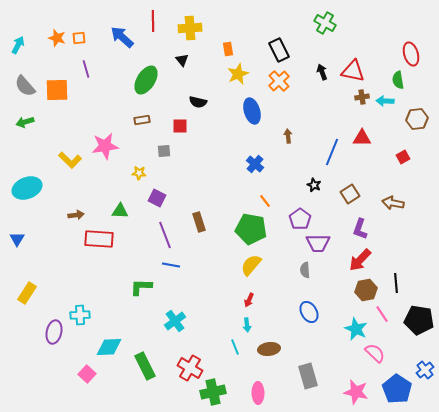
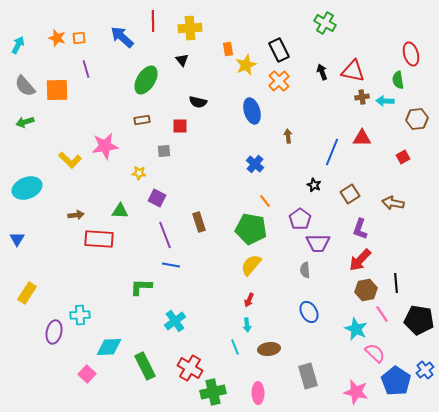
yellow star at (238, 74): moved 8 px right, 9 px up
blue pentagon at (397, 389): moved 1 px left, 8 px up
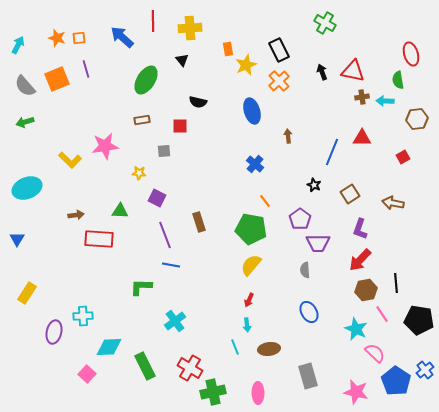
orange square at (57, 90): moved 11 px up; rotated 20 degrees counterclockwise
cyan cross at (80, 315): moved 3 px right, 1 px down
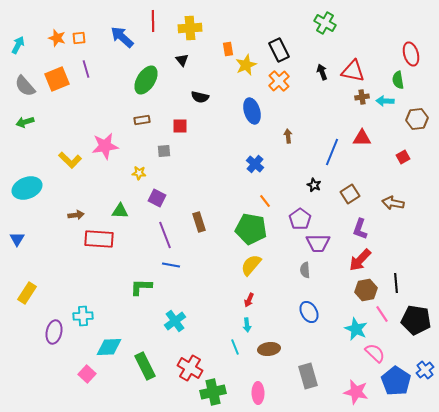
black semicircle at (198, 102): moved 2 px right, 5 px up
black pentagon at (419, 320): moved 3 px left
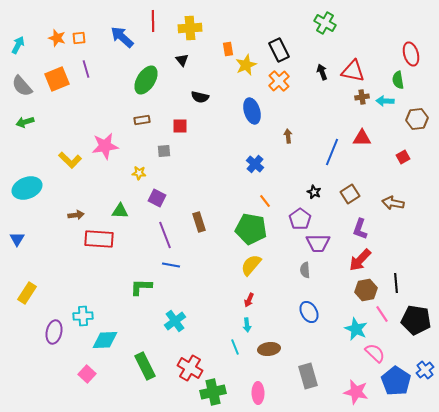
gray semicircle at (25, 86): moved 3 px left
black star at (314, 185): moved 7 px down
cyan diamond at (109, 347): moved 4 px left, 7 px up
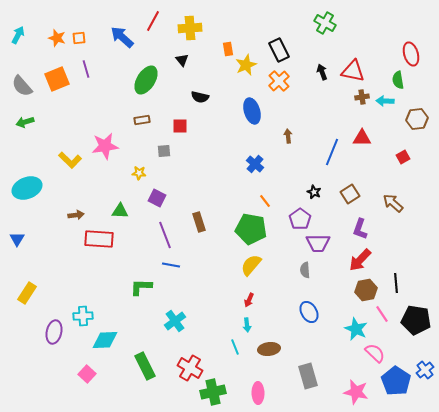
red line at (153, 21): rotated 30 degrees clockwise
cyan arrow at (18, 45): moved 10 px up
brown arrow at (393, 203): rotated 30 degrees clockwise
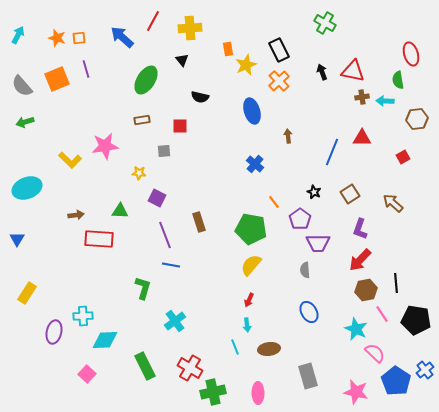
orange line at (265, 201): moved 9 px right, 1 px down
green L-shape at (141, 287): moved 2 px right, 1 px down; rotated 105 degrees clockwise
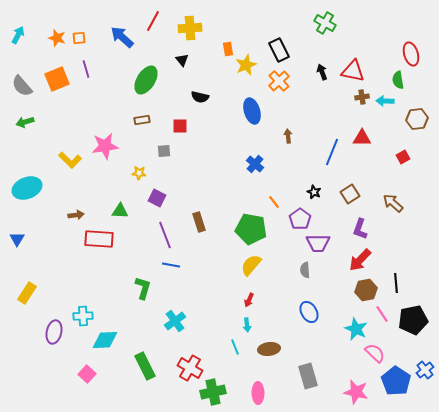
black pentagon at (416, 320): moved 3 px left; rotated 20 degrees counterclockwise
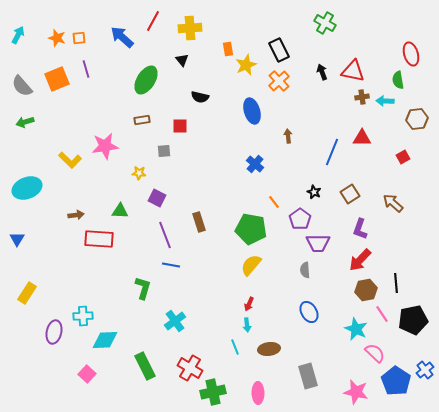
red arrow at (249, 300): moved 4 px down
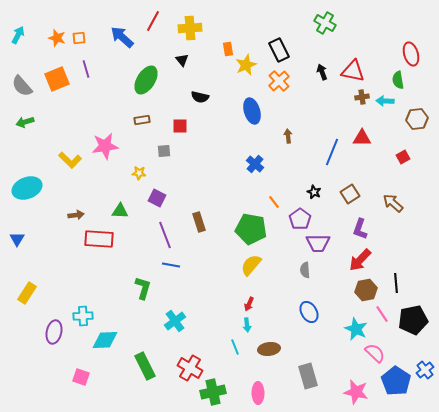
pink square at (87, 374): moved 6 px left, 3 px down; rotated 24 degrees counterclockwise
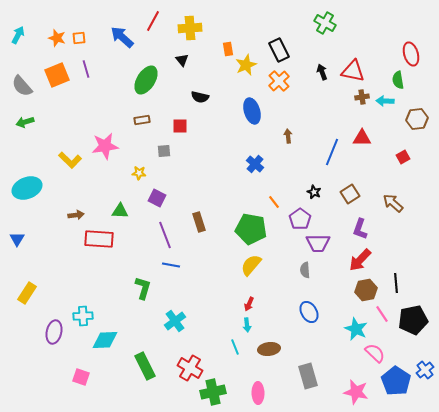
orange square at (57, 79): moved 4 px up
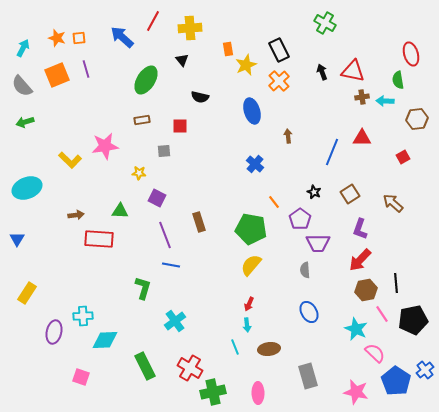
cyan arrow at (18, 35): moved 5 px right, 13 px down
